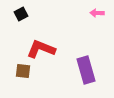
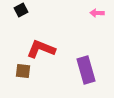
black square: moved 4 px up
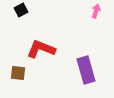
pink arrow: moved 1 px left, 2 px up; rotated 104 degrees clockwise
brown square: moved 5 px left, 2 px down
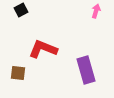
red L-shape: moved 2 px right
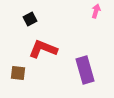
black square: moved 9 px right, 9 px down
purple rectangle: moved 1 px left
